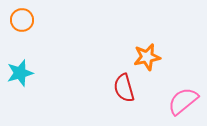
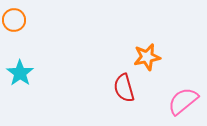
orange circle: moved 8 px left
cyan star: rotated 20 degrees counterclockwise
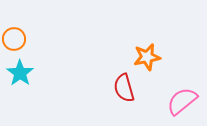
orange circle: moved 19 px down
pink semicircle: moved 1 px left
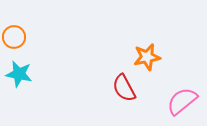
orange circle: moved 2 px up
cyan star: moved 1 px left, 1 px down; rotated 24 degrees counterclockwise
red semicircle: rotated 12 degrees counterclockwise
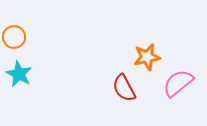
cyan star: rotated 16 degrees clockwise
pink semicircle: moved 4 px left, 18 px up
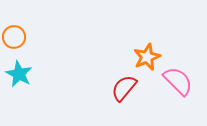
orange star: rotated 12 degrees counterclockwise
pink semicircle: moved 2 px up; rotated 84 degrees clockwise
red semicircle: rotated 68 degrees clockwise
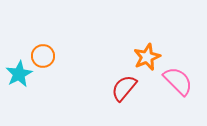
orange circle: moved 29 px right, 19 px down
cyan star: rotated 16 degrees clockwise
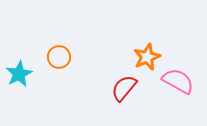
orange circle: moved 16 px right, 1 px down
pink semicircle: rotated 16 degrees counterclockwise
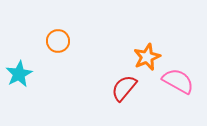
orange circle: moved 1 px left, 16 px up
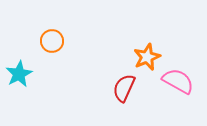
orange circle: moved 6 px left
red semicircle: rotated 16 degrees counterclockwise
